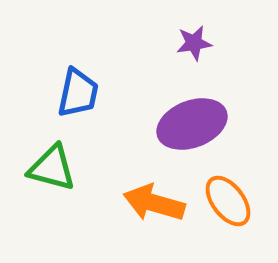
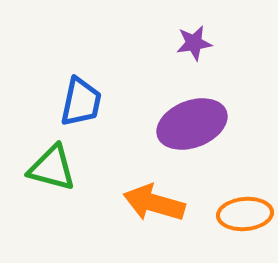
blue trapezoid: moved 3 px right, 9 px down
orange ellipse: moved 17 px right, 13 px down; rotated 58 degrees counterclockwise
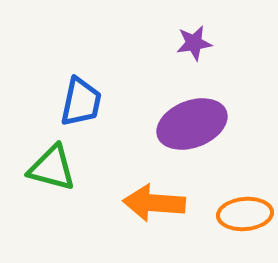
orange arrow: rotated 12 degrees counterclockwise
